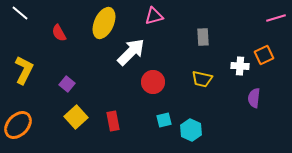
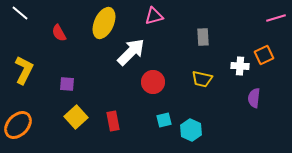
purple square: rotated 35 degrees counterclockwise
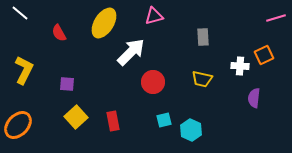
yellow ellipse: rotated 8 degrees clockwise
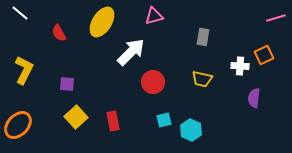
yellow ellipse: moved 2 px left, 1 px up
gray rectangle: rotated 12 degrees clockwise
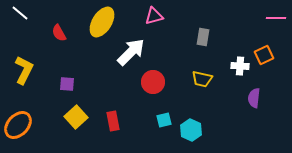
pink line: rotated 18 degrees clockwise
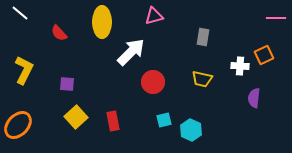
yellow ellipse: rotated 32 degrees counterclockwise
red semicircle: rotated 12 degrees counterclockwise
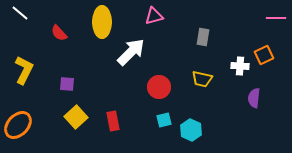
red circle: moved 6 px right, 5 px down
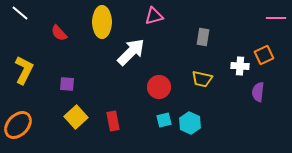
purple semicircle: moved 4 px right, 6 px up
cyan hexagon: moved 1 px left, 7 px up
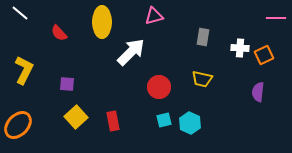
white cross: moved 18 px up
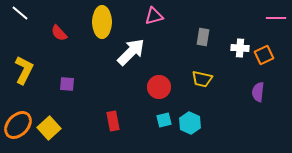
yellow square: moved 27 px left, 11 px down
